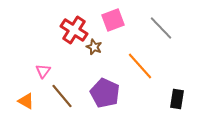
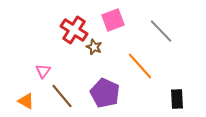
gray line: moved 3 px down
black rectangle: rotated 12 degrees counterclockwise
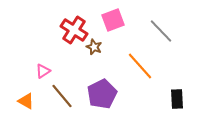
pink triangle: rotated 21 degrees clockwise
purple pentagon: moved 3 px left, 1 px down; rotated 20 degrees clockwise
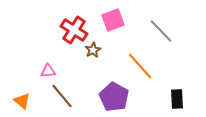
brown star: moved 1 px left, 3 px down; rotated 21 degrees clockwise
pink triangle: moved 5 px right; rotated 28 degrees clockwise
purple pentagon: moved 12 px right, 3 px down; rotated 16 degrees counterclockwise
orange triangle: moved 4 px left; rotated 12 degrees clockwise
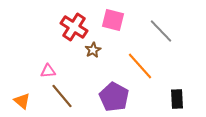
pink square: rotated 35 degrees clockwise
red cross: moved 3 px up
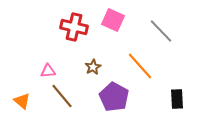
pink square: rotated 10 degrees clockwise
red cross: rotated 20 degrees counterclockwise
brown star: moved 17 px down
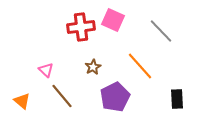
red cross: moved 7 px right; rotated 20 degrees counterclockwise
pink triangle: moved 2 px left, 1 px up; rotated 49 degrees clockwise
purple pentagon: moved 1 px right; rotated 16 degrees clockwise
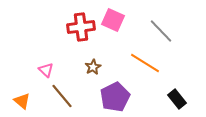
orange line: moved 5 px right, 3 px up; rotated 16 degrees counterclockwise
black rectangle: rotated 36 degrees counterclockwise
